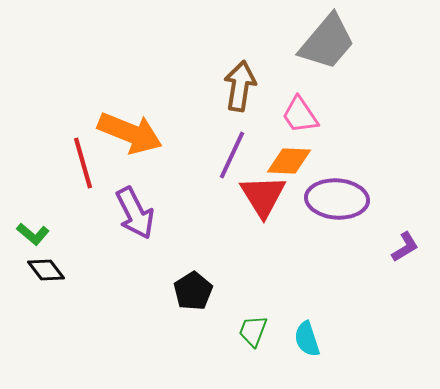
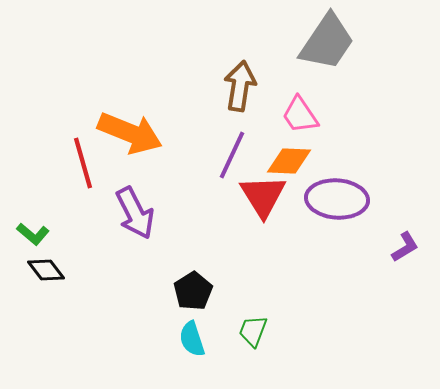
gray trapezoid: rotated 6 degrees counterclockwise
cyan semicircle: moved 115 px left
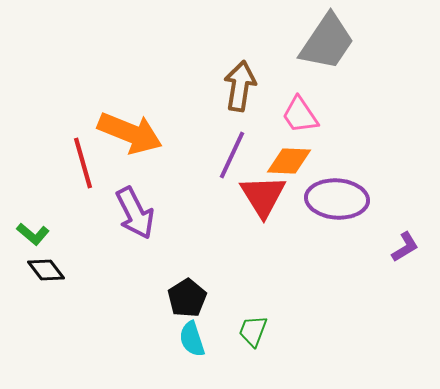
black pentagon: moved 6 px left, 7 px down
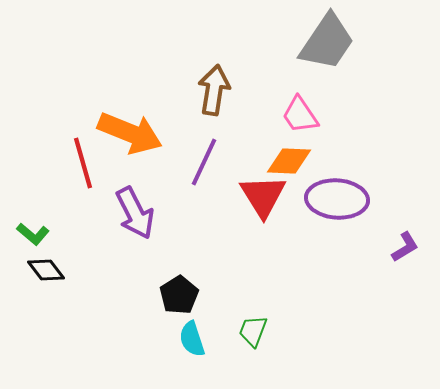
brown arrow: moved 26 px left, 4 px down
purple line: moved 28 px left, 7 px down
black pentagon: moved 8 px left, 3 px up
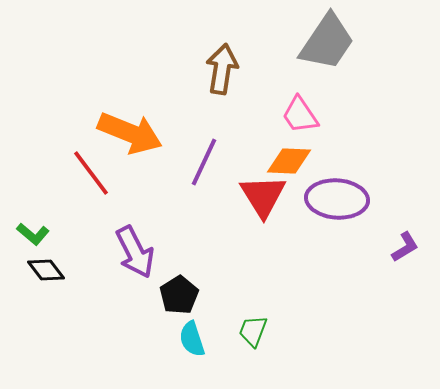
brown arrow: moved 8 px right, 21 px up
red line: moved 8 px right, 10 px down; rotated 21 degrees counterclockwise
purple arrow: moved 39 px down
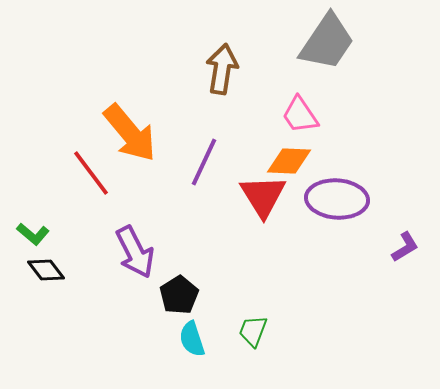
orange arrow: rotated 28 degrees clockwise
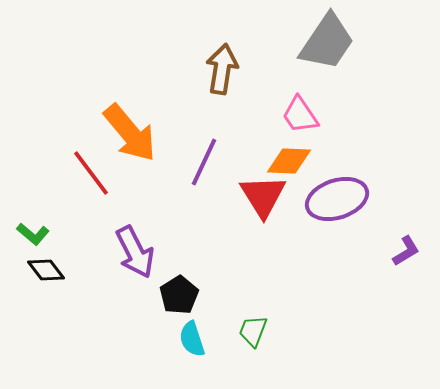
purple ellipse: rotated 22 degrees counterclockwise
purple L-shape: moved 1 px right, 4 px down
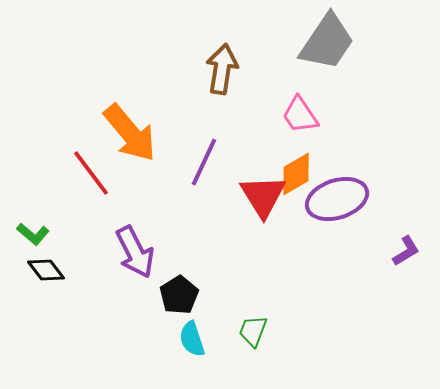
orange diamond: moved 7 px right, 13 px down; rotated 33 degrees counterclockwise
